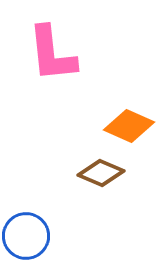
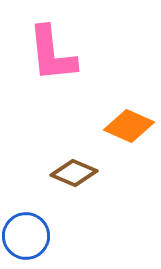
brown diamond: moved 27 px left
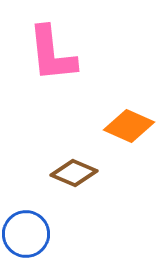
blue circle: moved 2 px up
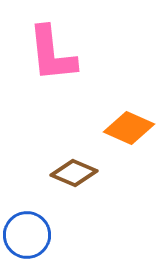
orange diamond: moved 2 px down
blue circle: moved 1 px right, 1 px down
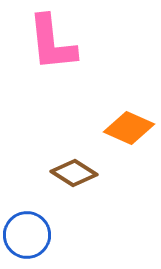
pink L-shape: moved 11 px up
brown diamond: rotated 9 degrees clockwise
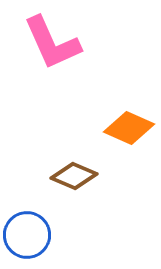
pink L-shape: rotated 18 degrees counterclockwise
brown diamond: moved 3 px down; rotated 9 degrees counterclockwise
